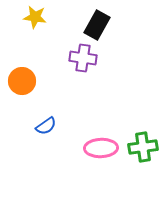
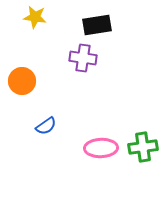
black rectangle: rotated 52 degrees clockwise
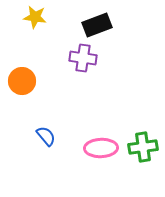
black rectangle: rotated 12 degrees counterclockwise
blue semicircle: moved 10 px down; rotated 95 degrees counterclockwise
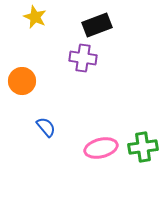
yellow star: rotated 15 degrees clockwise
blue semicircle: moved 9 px up
pink ellipse: rotated 12 degrees counterclockwise
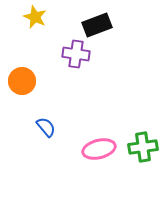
purple cross: moved 7 px left, 4 px up
pink ellipse: moved 2 px left, 1 px down
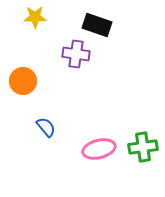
yellow star: rotated 25 degrees counterclockwise
black rectangle: rotated 40 degrees clockwise
orange circle: moved 1 px right
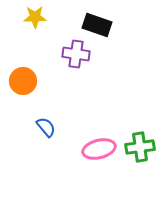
green cross: moved 3 px left
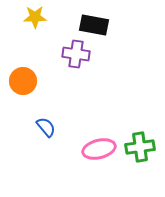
black rectangle: moved 3 px left; rotated 8 degrees counterclockwise
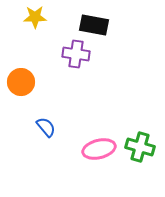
orange circle: moved 2 px left, 1 px down
green cross: rotated 24 degrees clockwise
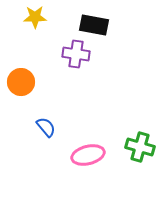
pink ellipse: moved 11 px left, 6 px down
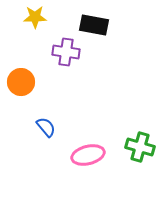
purple cross: moved 10 px left, 2 px up
